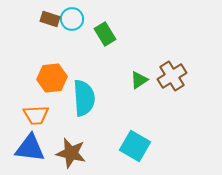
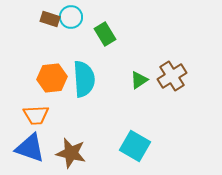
cyan circle: moved 1 px left, 2 px up
cyan semicircle: moved 19 px up
blue triangle: rotated 12 degrees clockwise
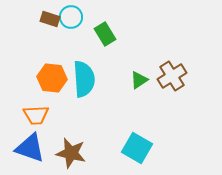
orange hexagon: rotated 12 degrees clockwise
cyan square: moved 2 px right, 2 px down
